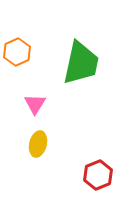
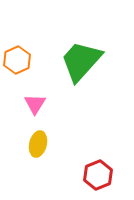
orange hexagon: moved 8 px down
green trapezoid: moved 2 px up; rotated 150 degrees counterclockwise
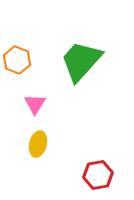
orange hexagon: rotated 16 degrees counterclockwise
red hexagon: rotated 12 degrees clockwise
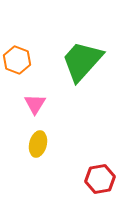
green trapezoid: moved 1 px right
red hexagon: moved 2 px right, 4 px down
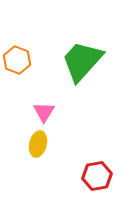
pink triangle: moved 9 px right, 8 px down
red hexagon: moved 3 px left, 3 px up
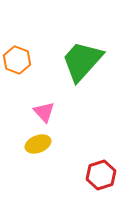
pink triangle: rotated 15 degrees counterclockwise
yellow ellipse: rotated 55 degrees clockwise
red hexagon: moved 4 px right, 1 px up; rotated 8 degrees counterclockwise
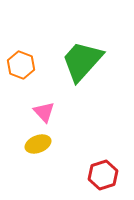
orange hexagon: moved 4 px right, 5 px down
red hexagon: moved 2 px right
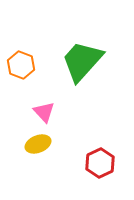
red hexagon: moved 3 px left, 12 px up; rotated 8 degrees counterclockwise
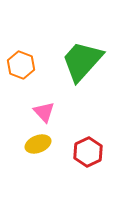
red hexagon: moved 12 px left, 11 px up
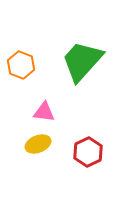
pink triangle: rotated 40 degrees counterclockwise
